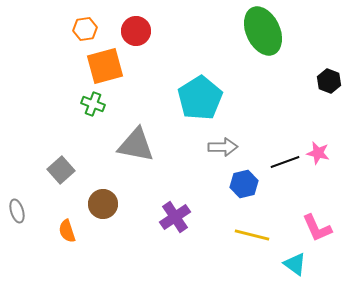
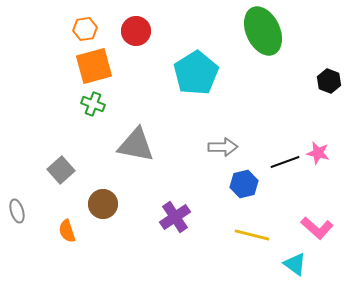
orange square: moved 11 px left
cyan pentagon: moved 4 px left, 25 px up
pink L-shape: rotated 24 degrees counterclockwise
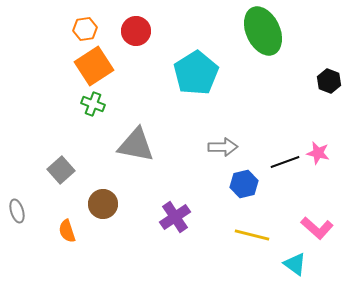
orange square: rotated 18 degrees counterclockwise
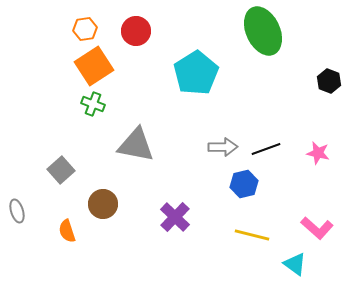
black line: moved 19 px left, 13 px up
purple cross: rotated 12 degrees counterclockwise
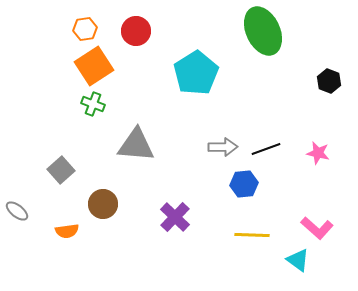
gray triangle: rotated 6 degrees counterclockwise
blue hexagon: rotated 8 degrees clockwise
gray ellipse: rotated 35 degrees counterclockwise
orange semicircle: rotated 80 degrees counterclockwise
yellow line: rotated 12 degrees counterclockwise
cyan triangle: moved 3 px right, 4 px up
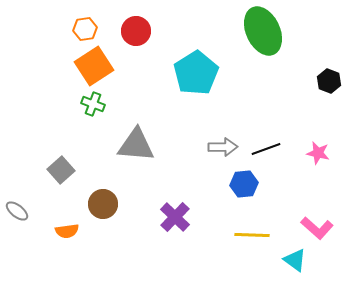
cyan triangle: moved 3 px left
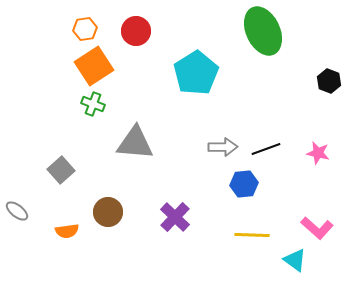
gray triangle: moved 1 px left, 2 px up
brown circle: moved 5 px right, 8 px down
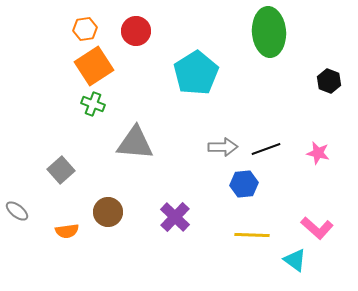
green ellipse: moved 6 px right, 1 px down; rotated 21 degrees clockwise
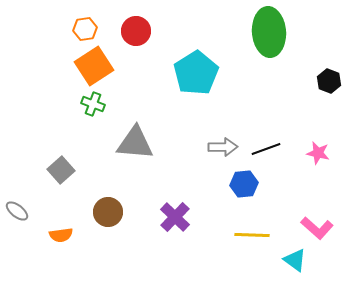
orange semicircle: moved 6 px left, 4 px down
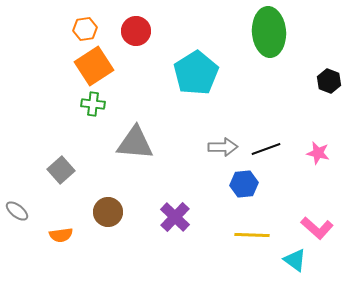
green cross: rotated 15 degrees counterclockwise
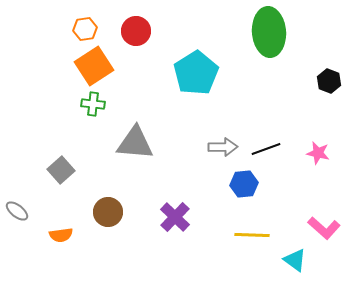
pink L-shape: moved 7 px right
